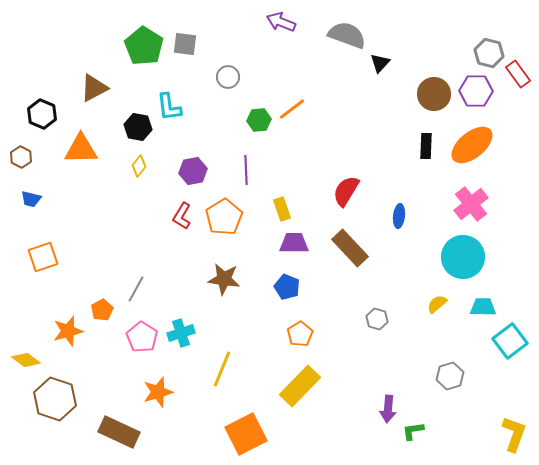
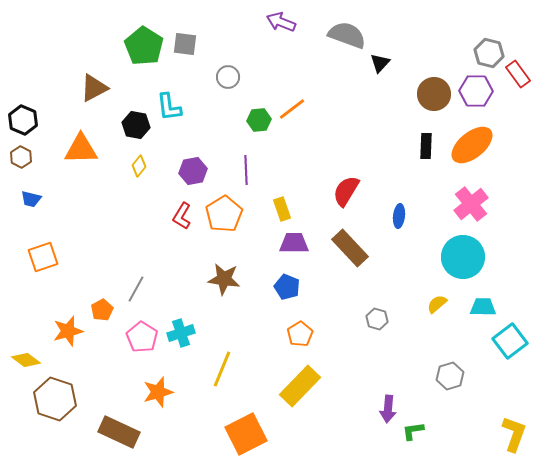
black hexagon at (42, 114): moved 19 px left, 6 px down
black hexagon at (138, 127): moved 2 px left, 2 px up
orange pentagon at (224, 217): moved 3 px up
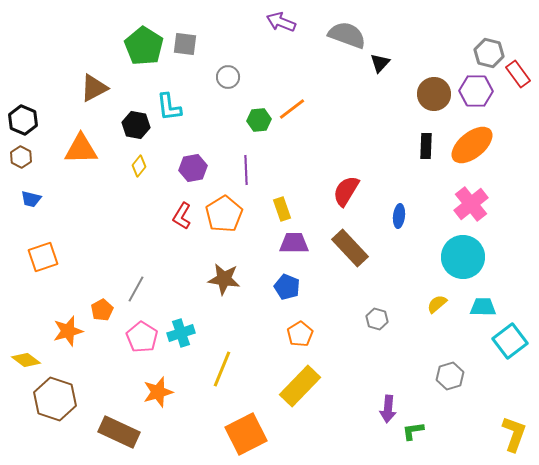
purple hexagon at (193, 171): moved 3 px up
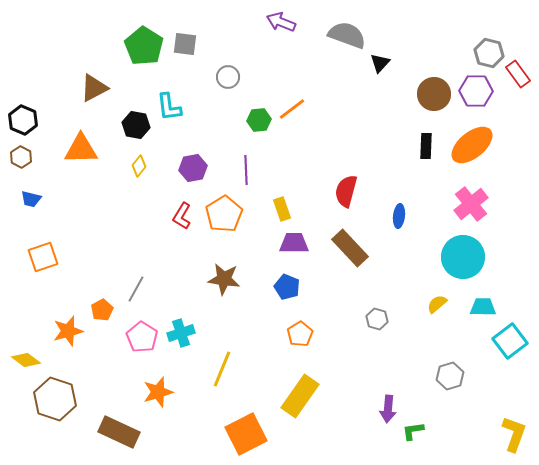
red semicircle at (346, 191): rotated 16 degrees counterclockwise
yellow rectangle at (300, 386): moved 10 px down; rotated 9 degrees counterclockwise
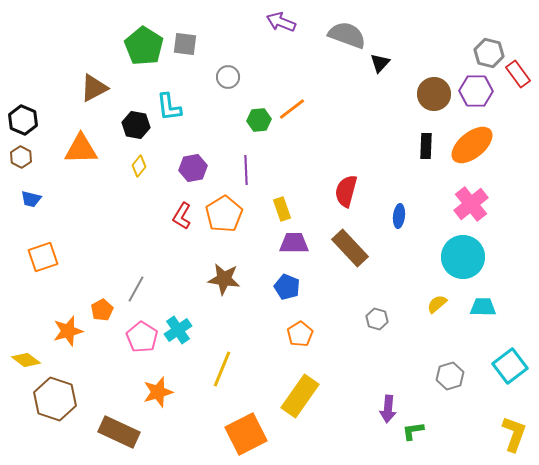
cyan cross at (181, 333): moved 3 px left, 3 px up; rotated 16 degrees counterclockwise
cyan square at (510, 341): moved 25 px down
